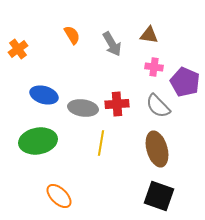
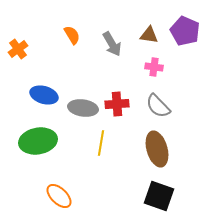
purple pentagon: moved 51 px up
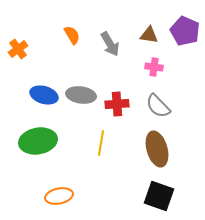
gray arrow: moved 2 px left
gray ellipse: moved 2 px left, 13 px up
orange ellipse: rotated 56 degrees counterclockwise
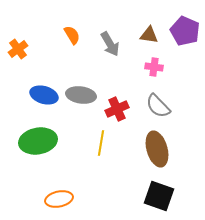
red cross: moved 5 px down; rotated 20 degrees counterclockwise
orange ellipse: moved 3 px down
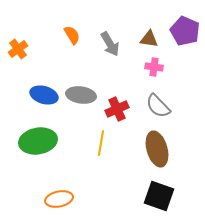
brown triangle: moved 4 px down
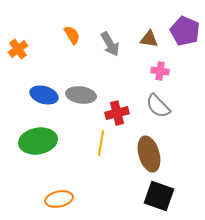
pink cross: moved 6 px right, 4 px down
red cross: moved 4 px down; rotated 10 degrees clockwise
brown ellipse: moved 8 px left, 5 px down
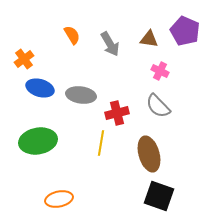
orange cross: moved 6 px right, 10 px down
pink cross: rotated 18 degrees clockwise
blue ellipse: moved 4 px left, 7 px up
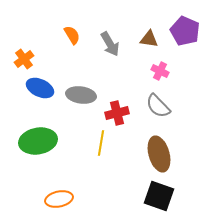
blue ellipse: rotated 8 degrees clockwise
brown ellipse: moved 10 px right
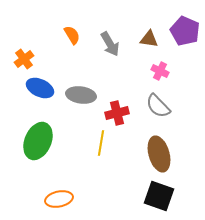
green ellipse: rotated 57 degrees counterclockwise
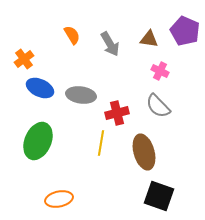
brown ellipse: moved 15 px left, 2 px up
